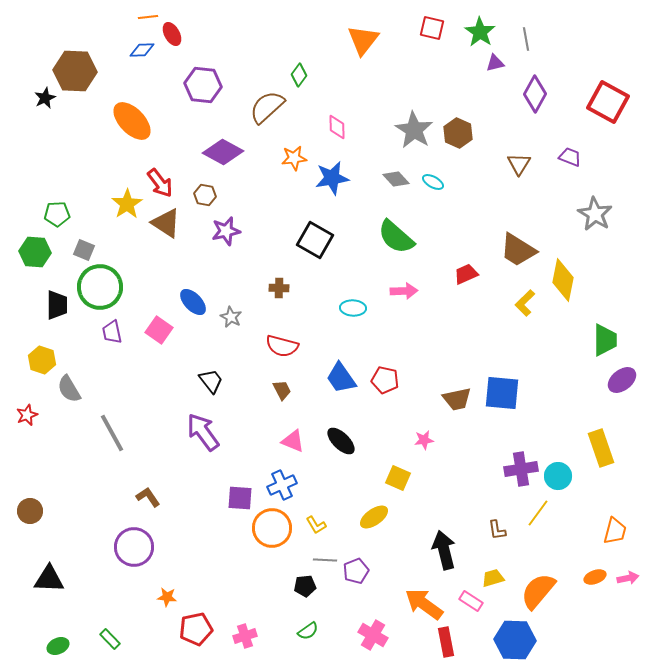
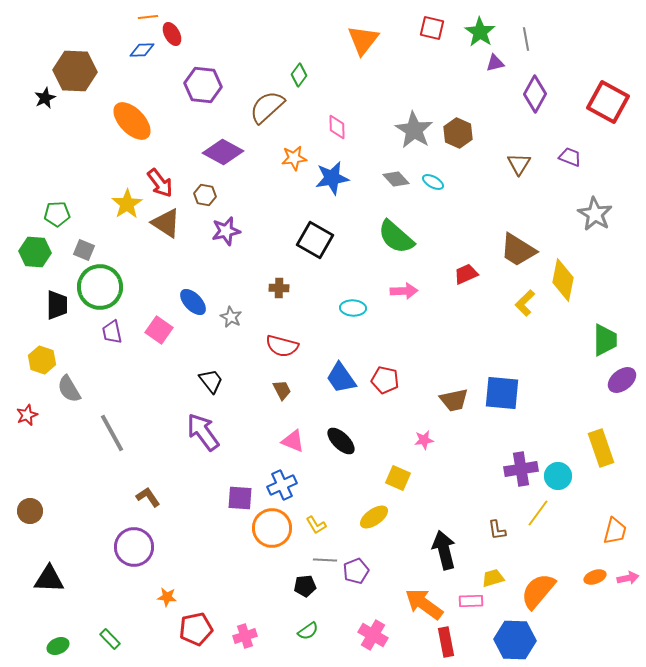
brown trapezoid at (457, 399): moved 3 px left, 1 px down
pink rectangle at (471, 601): rotated 35 degrees counterclockwise
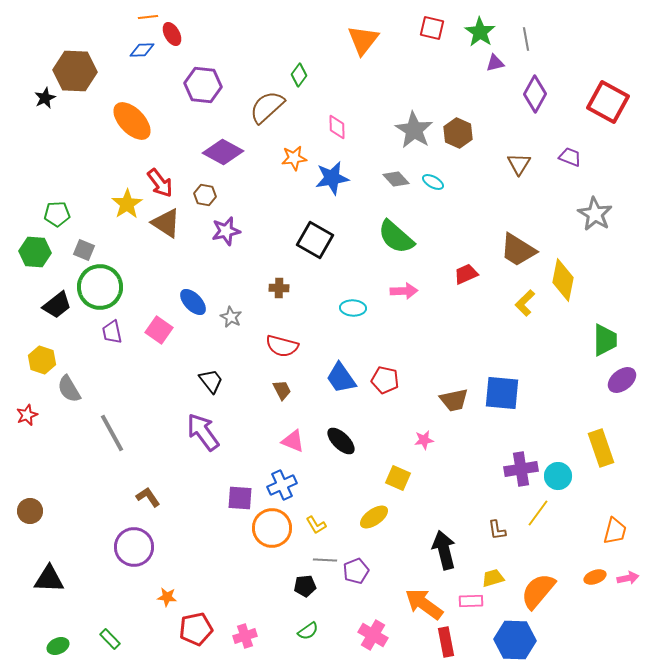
black trapezoid at (57, 305): rotated 52 degrees clockwise
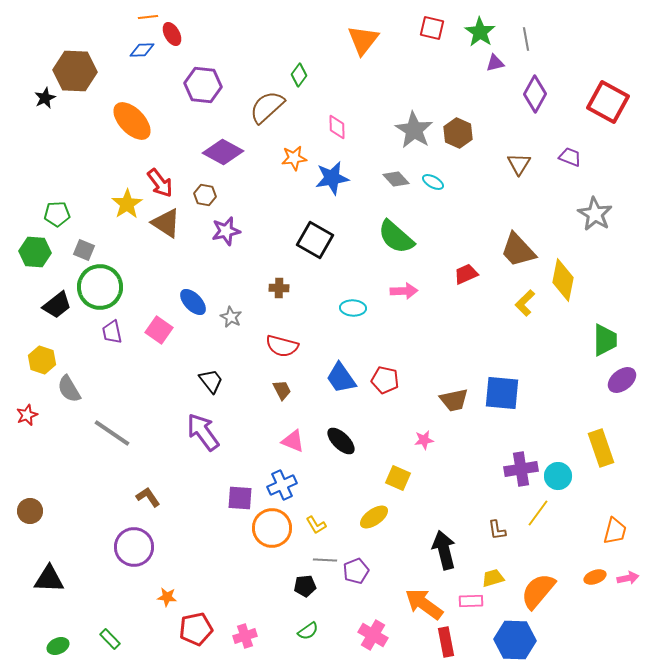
brown trapezoid at (518, 250): rotated 15 degrees clockwise
gray line at (112, 433): rotated 27 degrees counterclockwise
